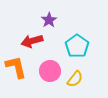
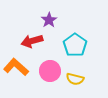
cyan pentagon: moved 2 px left, 1 px up
orange L-shape: rotated 35 degrees counterclockwise
yellow semicircle: rotated 66 degrees clockwise
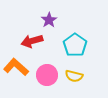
pink circle: moved 3 px left, 4 px down
yellow semicircle: moved 1 px left, 3 px up
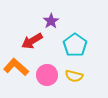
purple star: moved 2 px right, 1 px down
red arrow: rotated 15 degrees counterclockwise
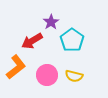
purple star: moved 1 px down
cyan pentagon: moved 3 px left, 5 px up
orange L-shape: rotated 100 degrees clockwise
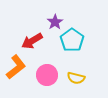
purple star: moved 4 px right
yellow semicircle: moved 2 px right, 2 px down
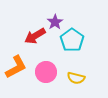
red arrow: moved 3 px right, 5 px up
orange L-shape: rotated 10 degrees clockwise
pink circle: moved 1 px left, 3 px up
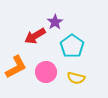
cyan pentagon: moved 6 px down
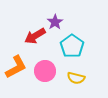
pink circle: moved 1 px left, 1 px up
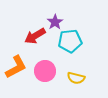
cyan pentagon: moved 2 px left, 5 px up; rotated 30 degrees clockwise
